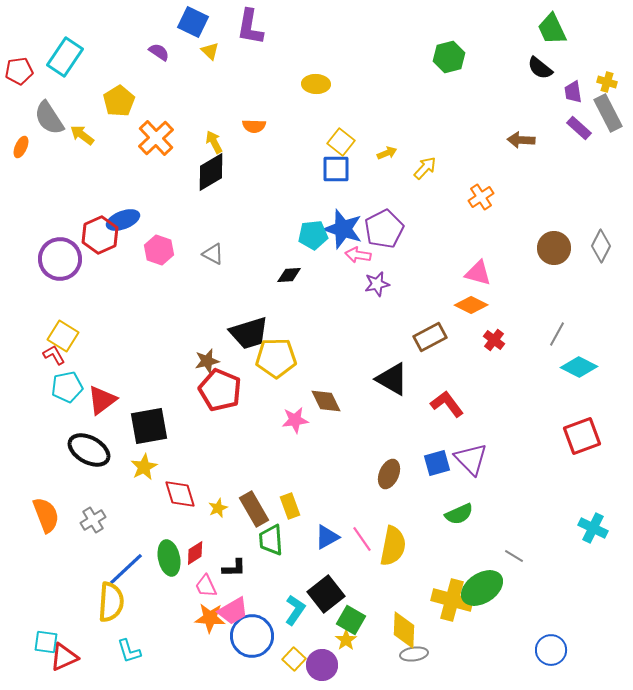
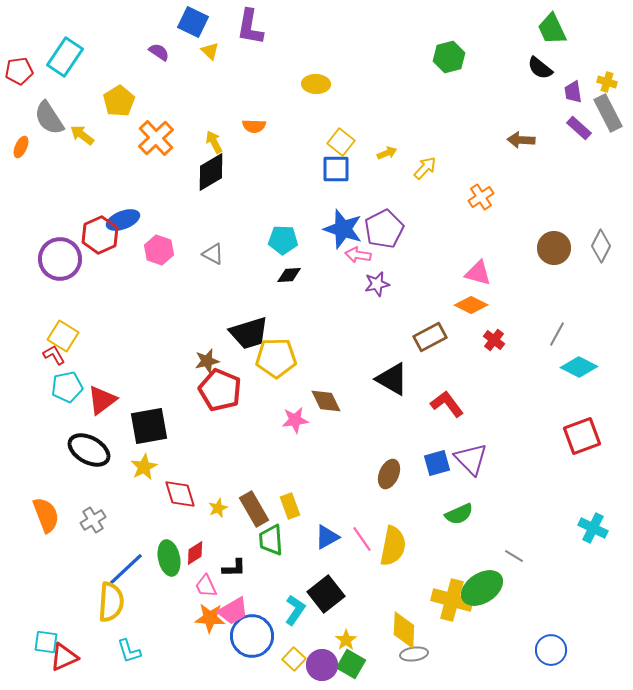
cyan pentagon at (313, 235): moved 30 px left, 5 px down; rotated 8 degrees clockwise
green square at (351, 620): moved 44 px down
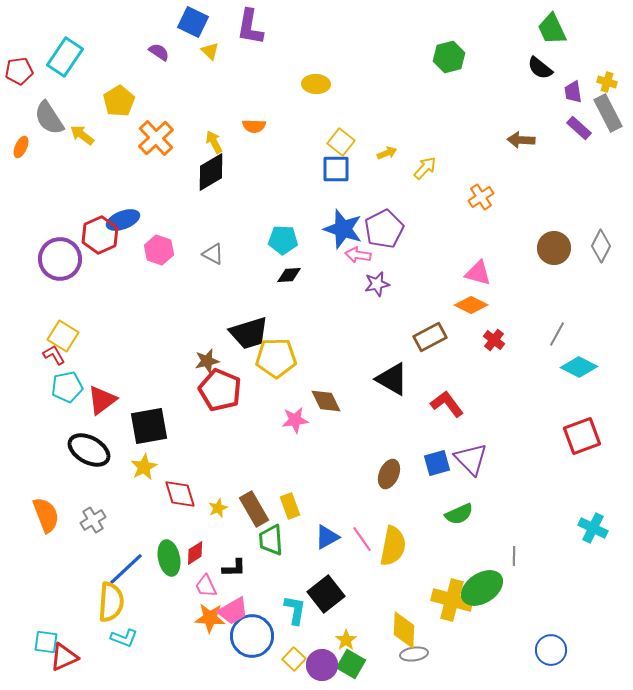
gray line at (514, 556): rotated 60 degrees clockwise
cyan L-shape at (295, 610): rotated 24 degrees counterclockwise
cyan L-shape at (129, 651): moved 5 px left, 13 px up; rotated 52 degrees counterclockwise
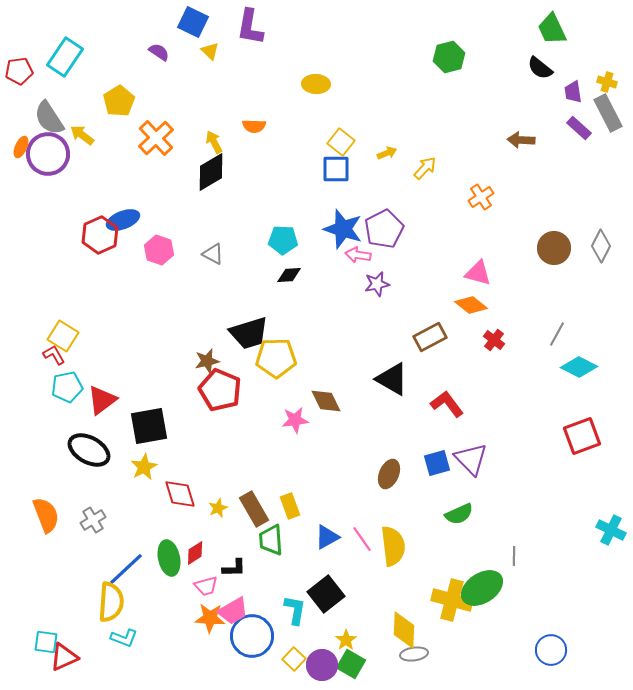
purple circle at (60, 259): moved 12 px left, 105 px up
orange diamond at (471, 305): rotated 12 degrees clockwise
cyan cross at (593, 528): moved 18 px right, 2 px down
yellow semicircle at (393, 546): rotated 18 degrees counterclockwise
pink trapezoid at (206, 586): rotated 80 degrees counterclockwise
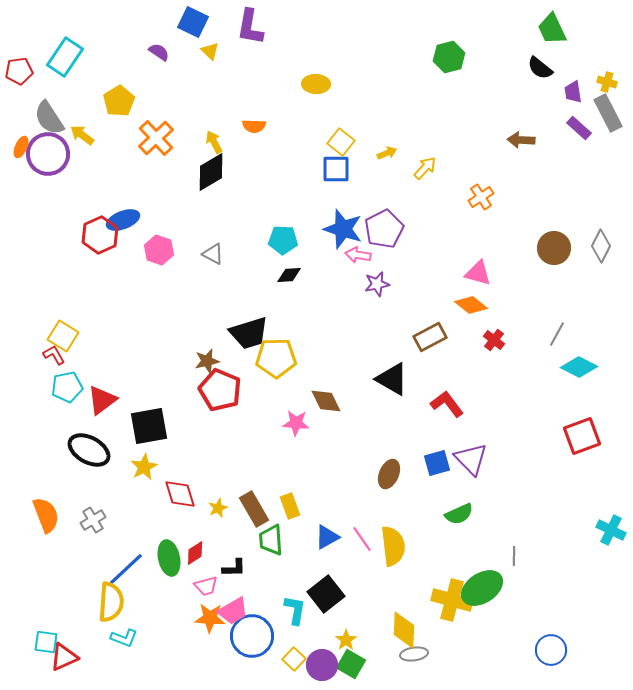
pink star at (295, 420): moved 1 px right, 3 px down; rotated 12 degrees clockwise
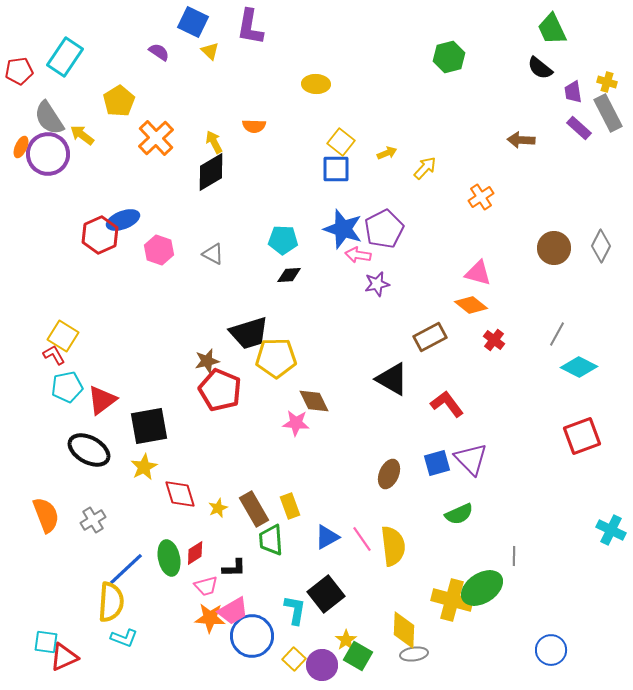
brown diamond at (326, 401): moved 12 px left
green square at (351, 664): moved 7 px right, 8 px up
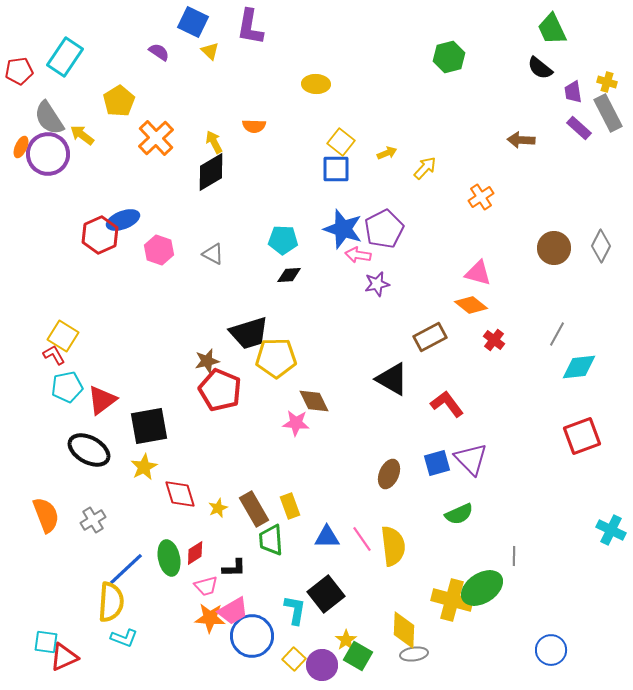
cyan diamond at (579, 367): rotated 33 degrees counterclockwise
blue triangle at (327, 537): rotated 28 degrees clockwise
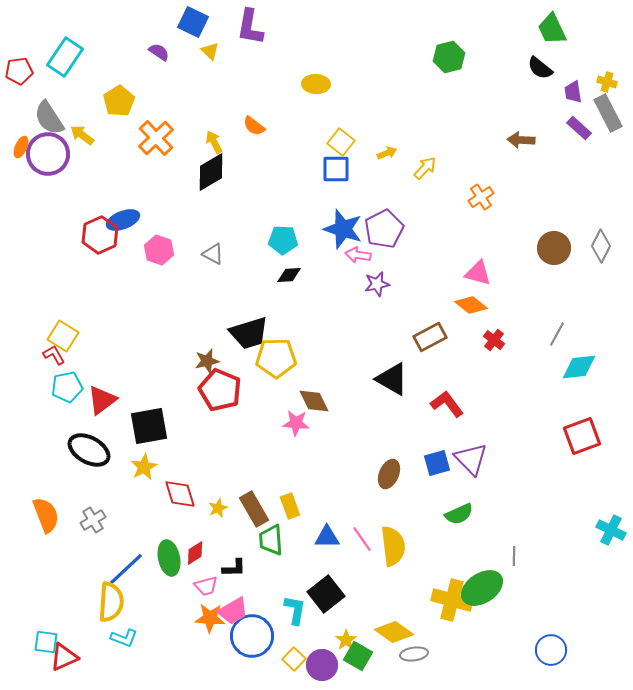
orange semicircle at (254, 126): rotated 35 degrees clockwise
yellow diamond at (404, 630): moved 10 px left, 2 px down; rotated 57 degrees counterclockwise
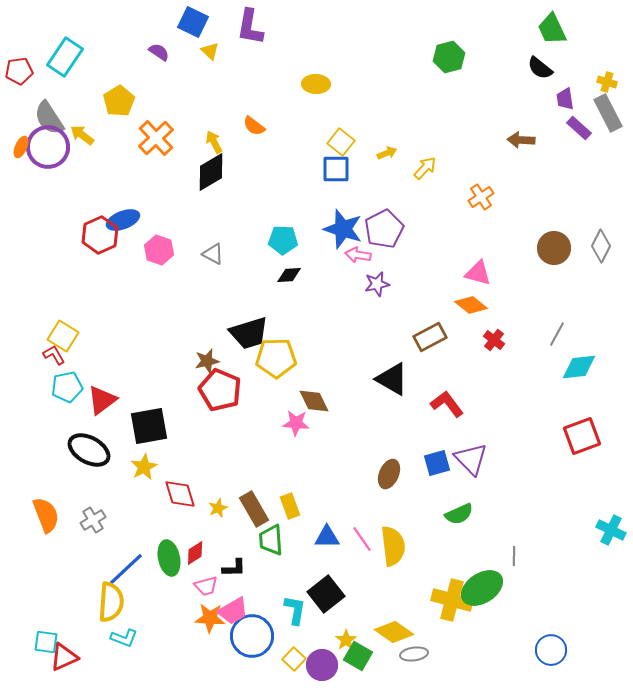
purple trapezoid at (573, 92): moved 8 px left, 7 px down
purple circle at (48, 154): moved 7 px up
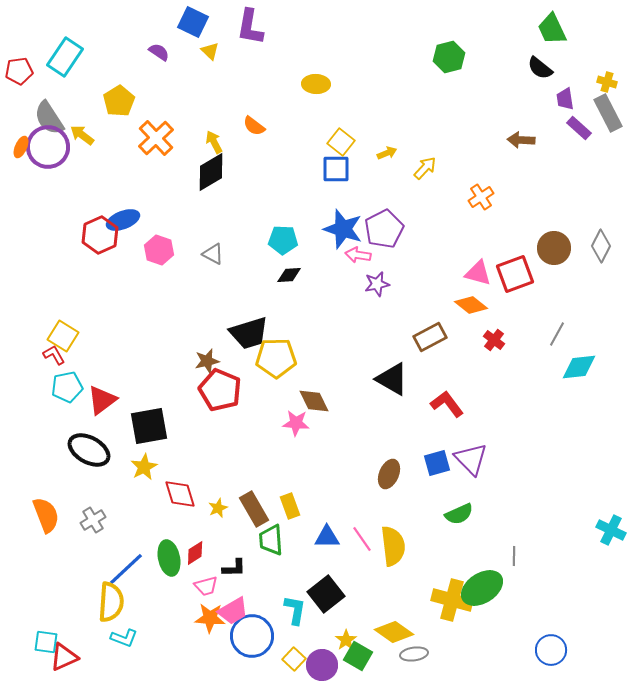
red square at (582, 436): moved 67 px left, 162 px up
